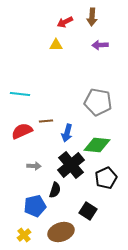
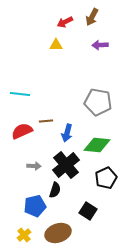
brown arrow: rotated 24 degrees clockwise
black cross: moved 5 px left
brown ellipse: moved 3 px left, 1 px down
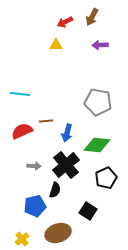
yellow cross: moved 2 px left, 4 px down
